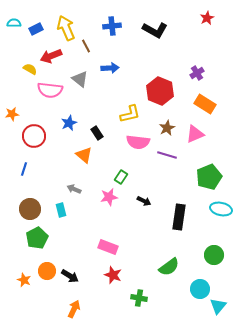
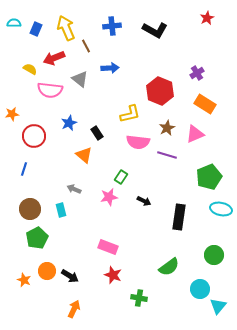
blue rectangle at (36, 29): rotated 40 degrees counterclockwise
red arrow at (51, 56): moved 3 px right, 2 px down
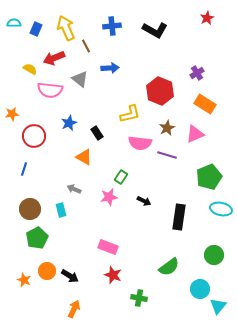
pink semicircle at (138, 142): moved 2 px right, 1 px down
orange triangle at (84, 155): moved 2 px down; rotated 12 degrees counterclockwise
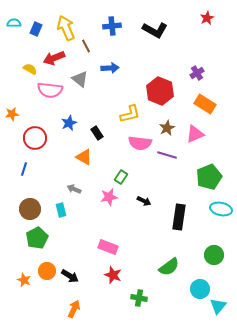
red circle at (34, 136): moved 1 px right, 2 px down
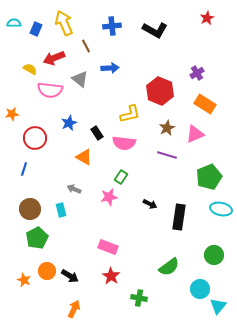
yellow arrow at (66, 28): moved 2 px left, 5 px up
pink semicircle at (140, 143): moved 16 px left
black arrow at (144, 201): moved 6 px right, 3 px down
red star at (113, 275): moved 2 px left, 1 px down; rotated 12 degrees clockwise
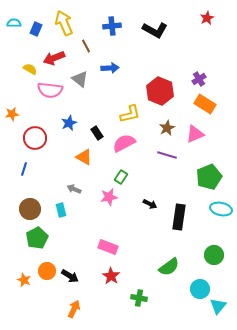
purple cross at (197, 73): moved 2 px right, 6 px down
pink semicircle at (124, 143): rotated 145 degrees clockwise
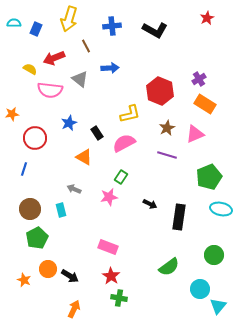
yellow arrow at (64, 23): moved 5 px right, 4 px up; rotated 140 degrees counterclockwise
orange circle at (47, 271): moved 1 px right, 2 px up
green cross at (139, 298): moved 20 px left
